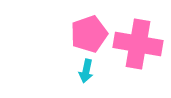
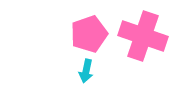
pink cross: moved 5 px right, 8 px up; rotated 9 degrees clockwise
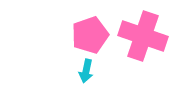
pink pentagon: moved 1 px right, 1 px down
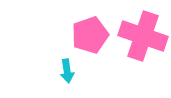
cyan arrow: moved 19 px left; rotated 20 degrees counterclockwise
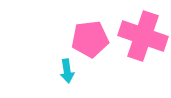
pink pentagon: moved 4 px down; rotated 12 degrees clockwise
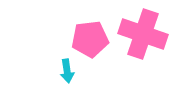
pink cross: moved 2 px up
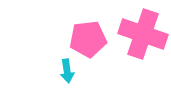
pink pentagon: moved 2 px left
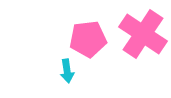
pink cross: rotated 15 degrees clockwise
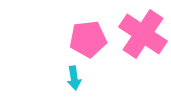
cyan arrow: moved 7 px right, 7 px down
